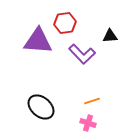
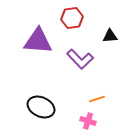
red hexagon: moved 7 px right, 5 px up
purple L-shape: moved 2 px left, 5 px down
orange line: moved 5 px right, 2 px up
black ellipse: rotated 16 degrees counterclockwise
pink cross: moved 2 px up
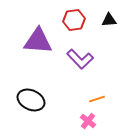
red hexagon: moved 2 px right, 2 px down
black triangle: moved 1 px left, 16 px up
black ellipse: moved 10 px left, 7 px up
pink cross: rotated 21 degrees clockwise
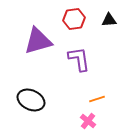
red hexagon: moved 1 px up
purple triangle: rotated 20 degrees counterclockwise
purple L-shape: moved 1 px left; rotated 144 degrees counterclockwise
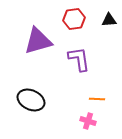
orange line: rotated 21 degrees clockwise
pink cross: rotated 21 degrees counterclockwise
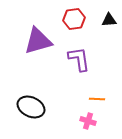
black ellipse: moved 7 px down
